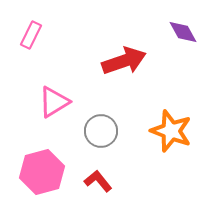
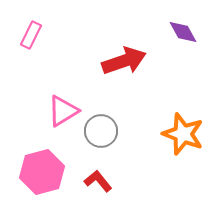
pink triangle: moved 9 px right, 9 px down
orange star: moved 12 px right, 3 px down
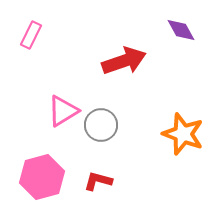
purple diamond: moved 2 px left, 2 px up
gray circle: moved 6 px up
pink hexagon: moved 5 px down
red L-shape: rotated 36 degrees counterclockwise
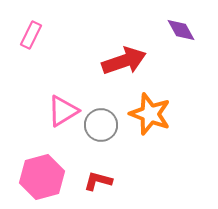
orange star: moved 33 px left, 20 px up
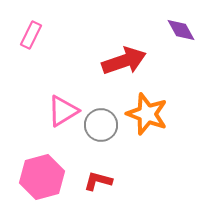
orange star: moved 3 px left
